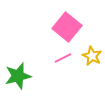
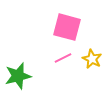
pink square: rotated 24 degrees counterclockwise
yellow star: moved 3 px down
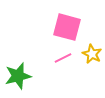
yellow star: moved 5 px up
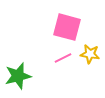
yellow star: moved 2 px left; rotated 18 degrees counterclockwise
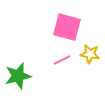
pink line: moved 1 px left, 2 px down
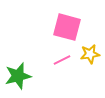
yellow star: rotated 18 degrees counterclockwise
